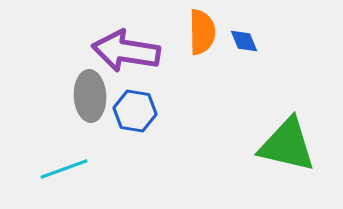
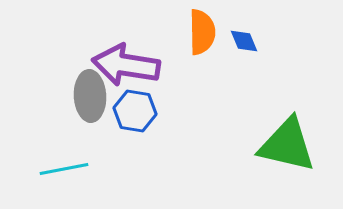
purple arrow: moved 14 px down
cyan line: rotated 9 degrees clockwise
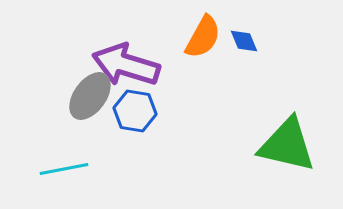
orange semicircle: moved 1 px right, 5 px down; rotated 30 degrees clockwise
purple arrow: rotated 8 degrees clockwise
gray ellipse: rotated 39 degrees clockwise
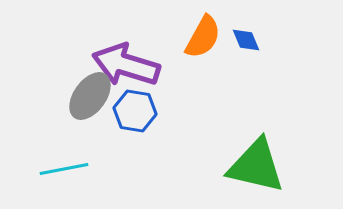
blue diamond: moved 2 px right, 1 px up
green triangle: moved 31 px left, 21 px down
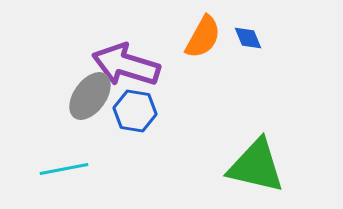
blue diamond: moved 2 px right, 2 px up
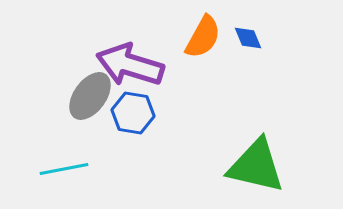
purple arrow: moved 4 px right
blue hexagon: moved 2 px left, 2 px down
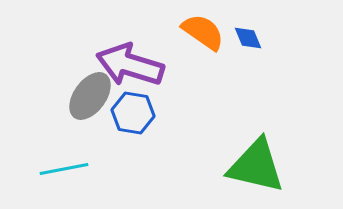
orange semicircle: moved 5 px up; rotated 84 degrees counterclockwise
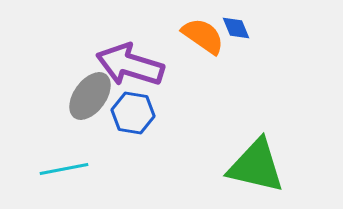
orange semicircle: moved 4 px down
blue diamond: moved 12 px left, 10 px up
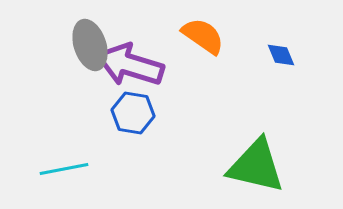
blue diamond: moved 45 px right, 27 px down
gray ellipse: moved 51 px up; rotated 54 degrees counterclockwise
